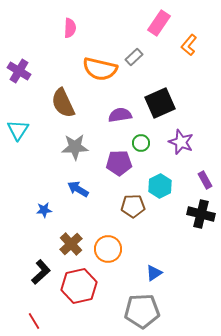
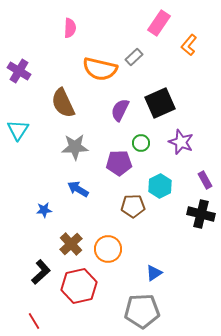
purple semicircle: moved 5 px up; rotated 55 degrees counterclockwise
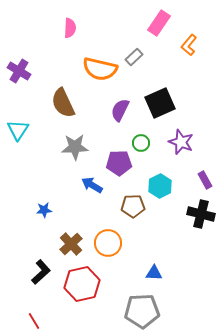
blue arrow: moved 14 px right, 4 px up
orange circle: moved 6 px up
blue triangle: rotated 36 degrees clockwise
red hexagon: moved 3 px right, 2 px up
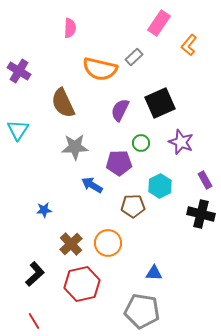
black L-shape: moved 6 px left, 2 px down
gray pentagon: rotated 12 degrees clockwise
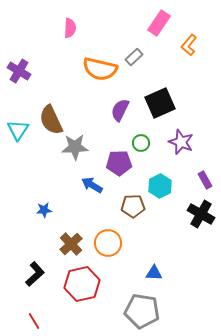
brown semicircle: moved 12 px left, 17 px down
black cross: rotated 16 degrees clockwise
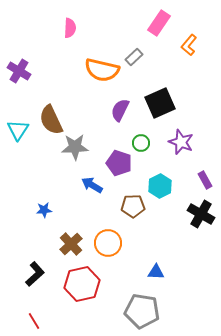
orange semicircle: moved 2 px right, 1 px down
purple pentagon: rotated 20 degrees clockwise
blue triangle: moved 2 px right, 1 px up
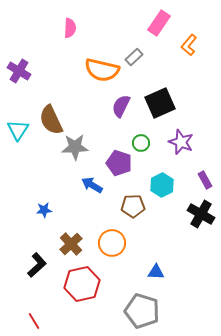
purple semicircle: moved 1 px right, 4 px up
cyan hexagon: moved 2 px right, 1 px up
orange circle: moved 4 px right
black L-shape: moved 2 px right, 9 px up
gray pentagon: rotated 8 degrees clockwise
